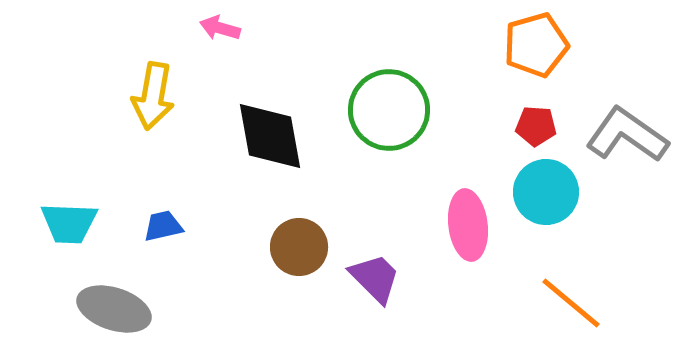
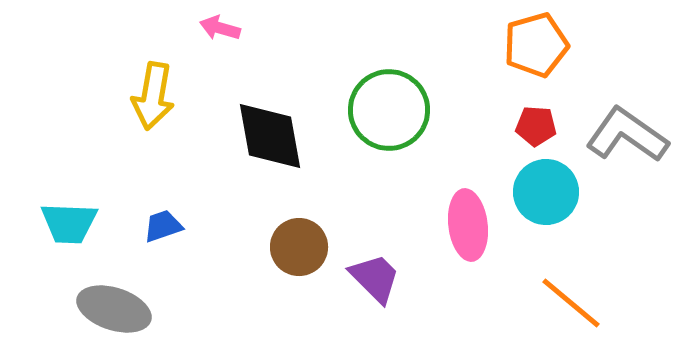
blue trapezoid: rotated 6 degrees counterclockwise
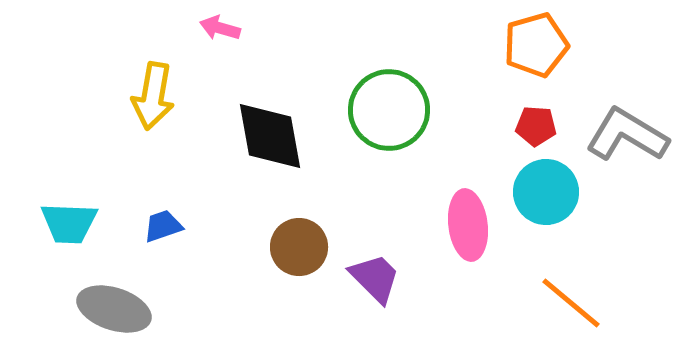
gray L-shape: rotated 4 degrees counterclockwise
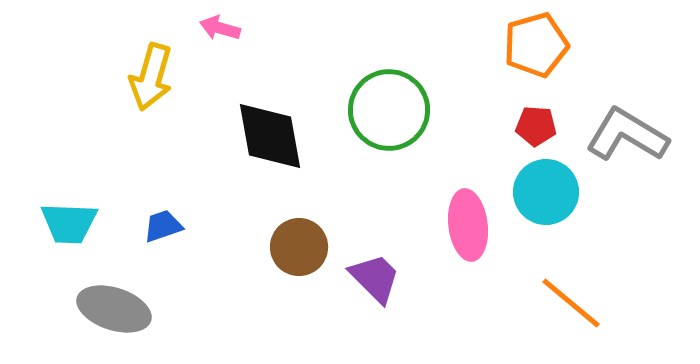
yellow arrow: moved 2 px left, 19 px up; rotated 6 degrees clockwise
